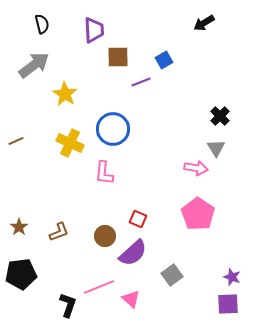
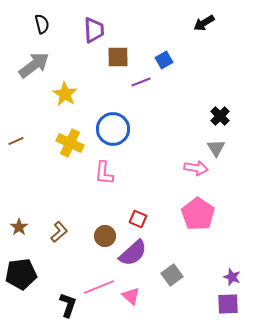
brown L-shape: rotated 20 degrees counterclockwise
pink triangle: moved 3 px up
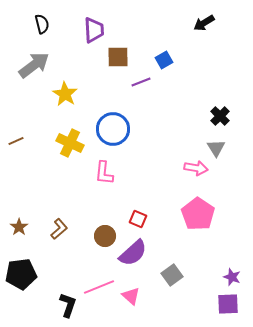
brown L-shape: moved 3 px up
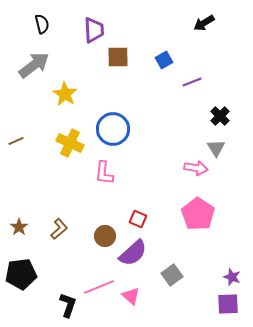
purple line: moved 51 px right
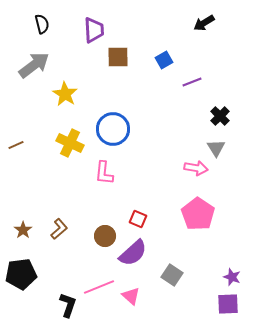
brown line: moved 4 px down
brown star: moved 4 px right, 3 px down
gray square: rotated 20 degrees counterclockwise
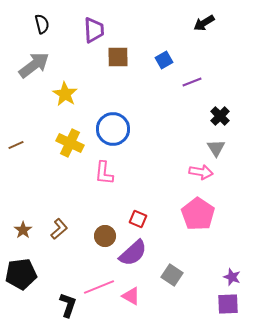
pink arrow: moved 5 px right, 4 px down
pink triangle: rotated 12 degrees counterclockwise
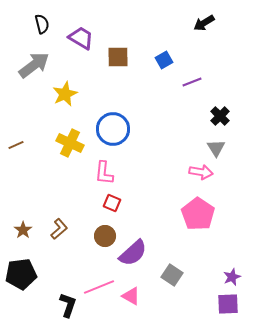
purple trapezoid: moved 13 px left, 8 px down; rotated 56 degrees counterclockwise
yellow star: rotated 15 degrees clockwise
red square: moved 26 px left, 16 px up
purple star: rotated 30 degrees clockwise
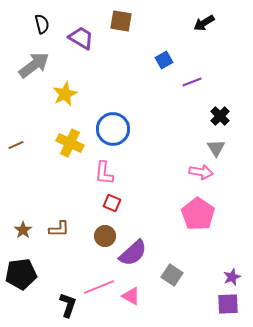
brown square: moved 3 px right, 36 px up; rotated 10 degrees clockwise
brown L-shape: rotated 40 degrees clockwise
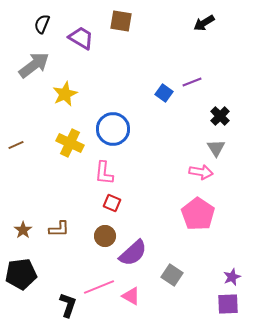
black semicircle: rotated 144 degrees counterclockwise
blue square: moved 33 px down; rotated 24 degrees counterclockwise
